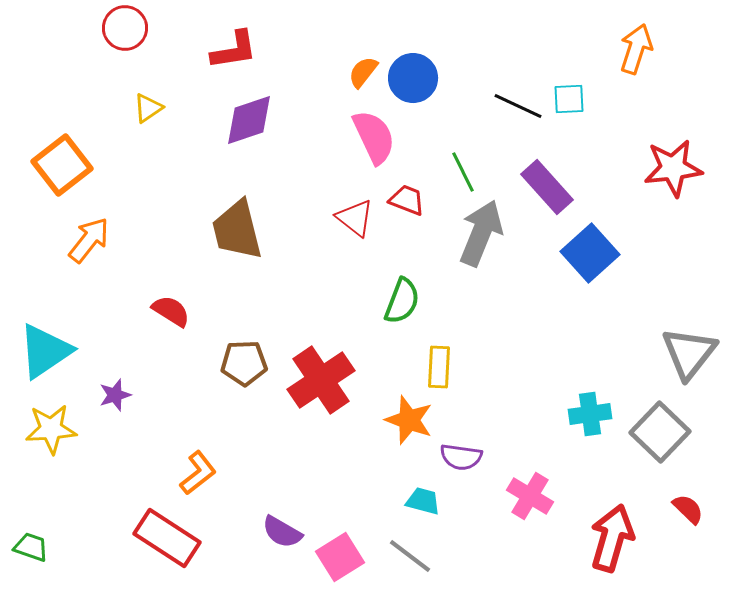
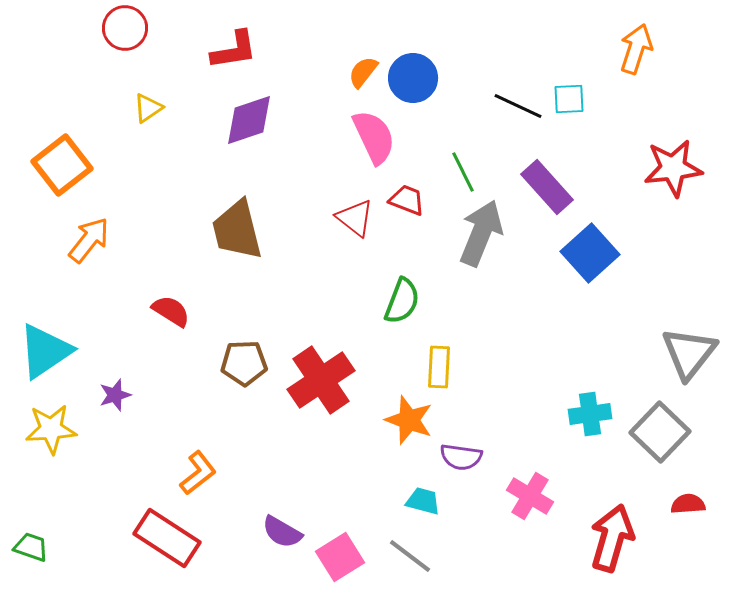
red semicircle at (688, 509): moved 5 px up; rotated 48 degrees counterclockwise
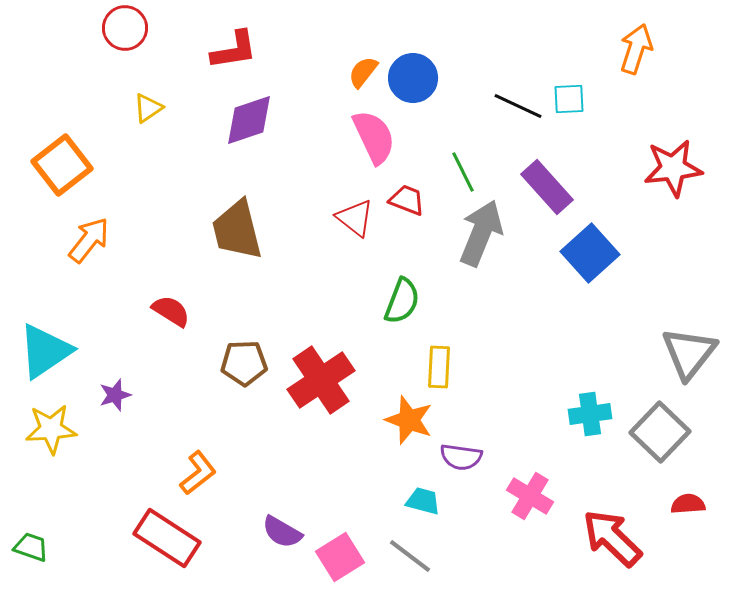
red arrow at (612, 538): rotated 62 degrees counterclockwise
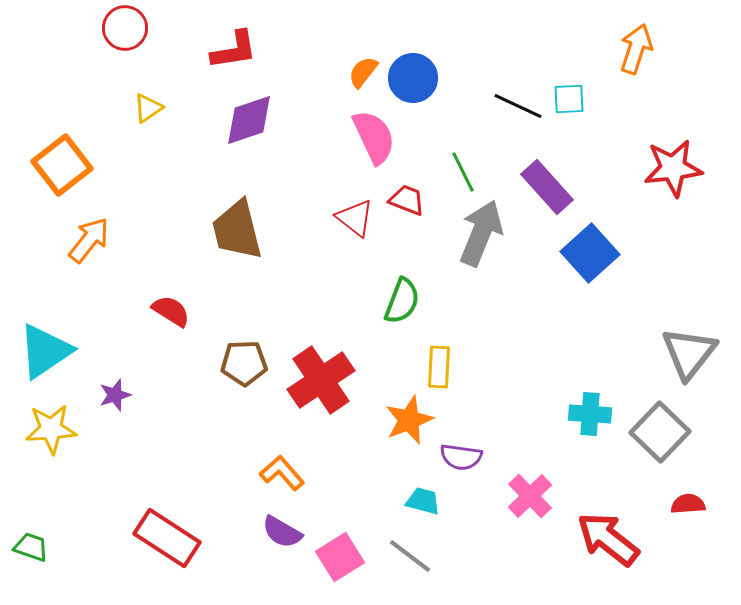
cyan cross at (590, 414): rotated 12 degrees clockwise
orange star at (409, 420): rotated 30 degrees clockwise
orange L-shape at (198, 473): moved 84 px right; rotated 93 degrees counterclockwise
pink cross at (530, 496): rotated 15 degrees clockwise
red arrow at (612, 538): moved 4 px left, 1 px down; rotated 6 degrees counterclockwise
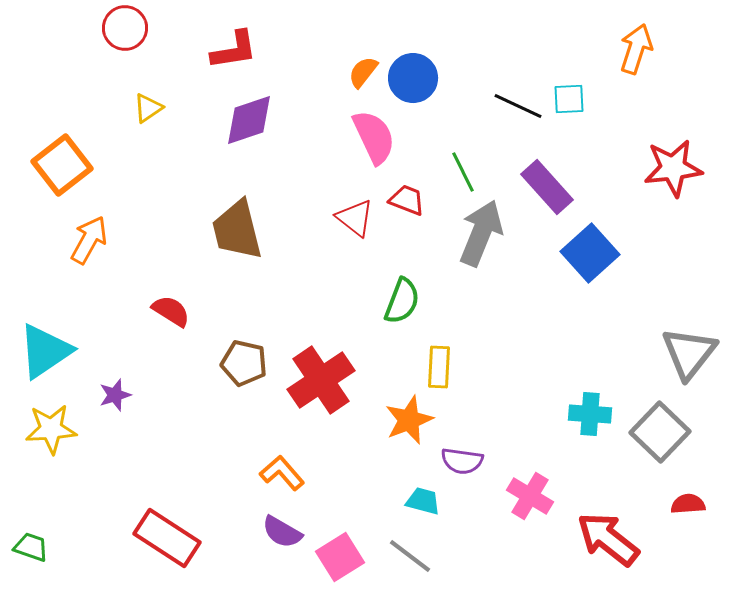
orange arrow at (89, 240): rotated 9 degrees counterclockwise
brown pentagon at (244, 363): rotated 15 degrees clockwise
purple semicircle at (461, 457): moved 1 px right, 4 px down
pink cross at (530, 496): rotated 15 degrees counterclockwise
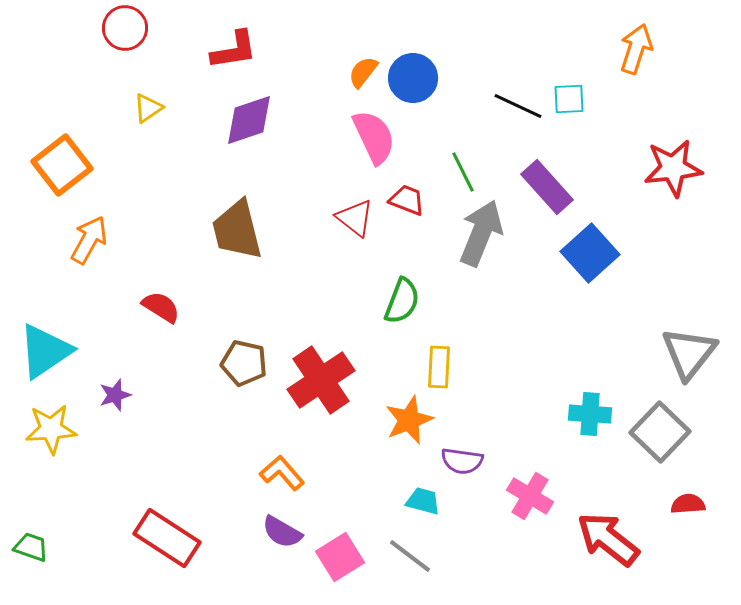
red semicircle at (171, 311): moved 10 px left, 4 px up
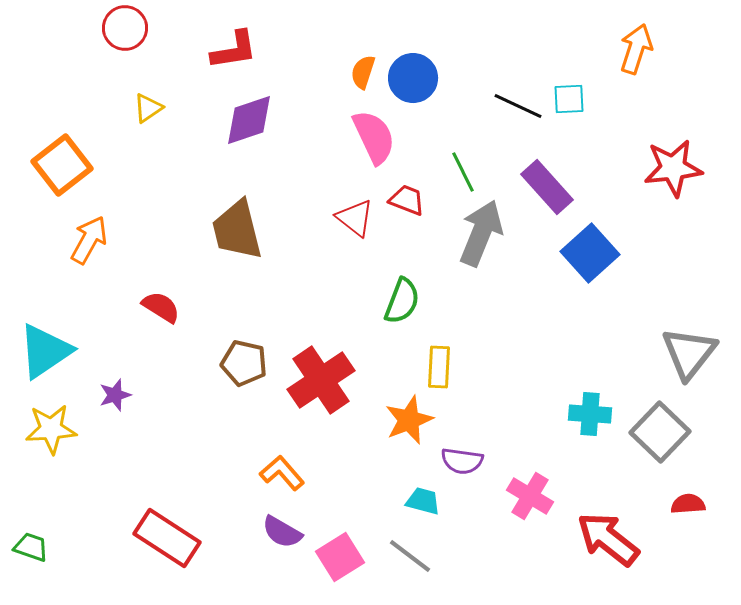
orange semicircle at (363, 72): rotated 20 degrees counterclockwise
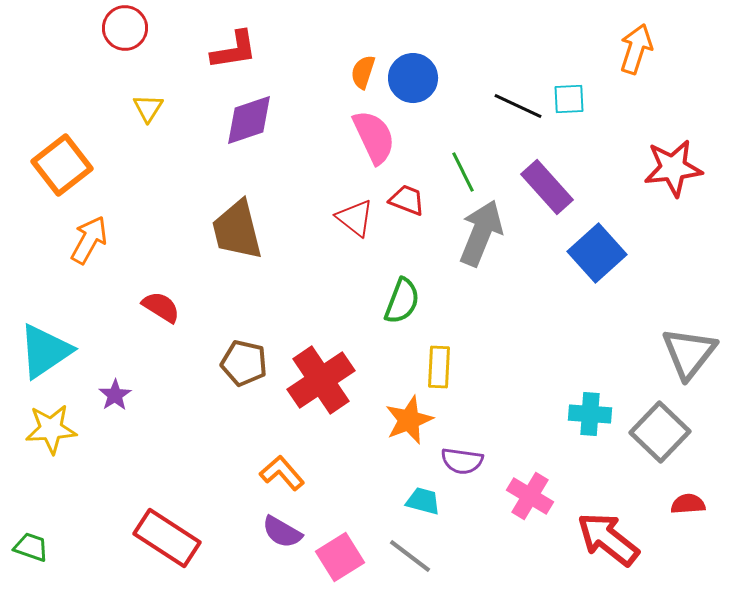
yellow triangle at (148, 108): rotated 24 degrees counterclockwise
blue square at (590, 253): moved 7 px right
purple star at (115, 395): rotated 16 degrees counterclockwise
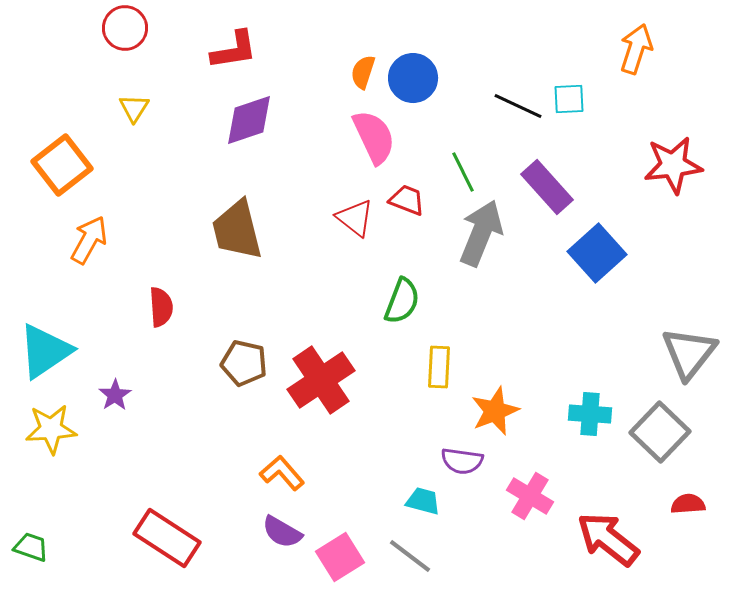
yellow triangle at (148, 108): moved 14 px left
red star at (673, 168): moved 3 px up
red semicircle at (161, 307): rotated 54 degrees clockwise
orange star at (409, 420): moved 86 px right, 9 px up
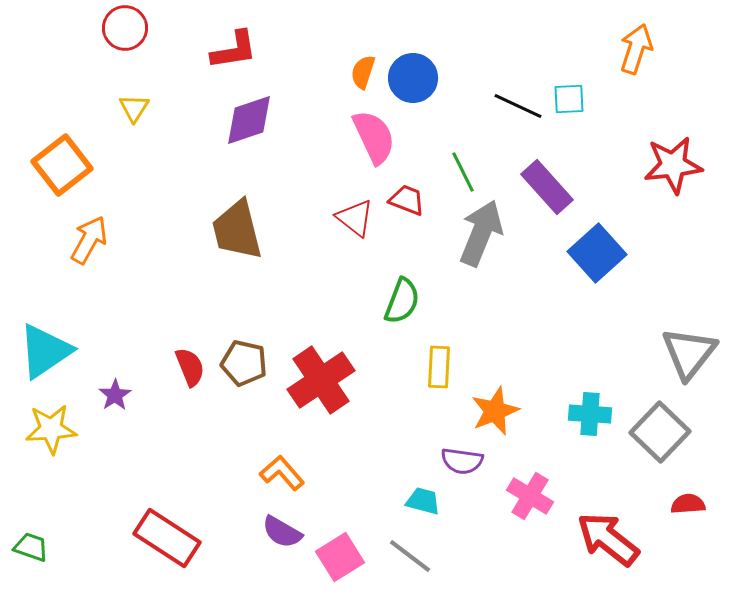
red semicircle at (161, 307): moved 29 px right, 60 px down; rotated 18 degrees counterclockwise
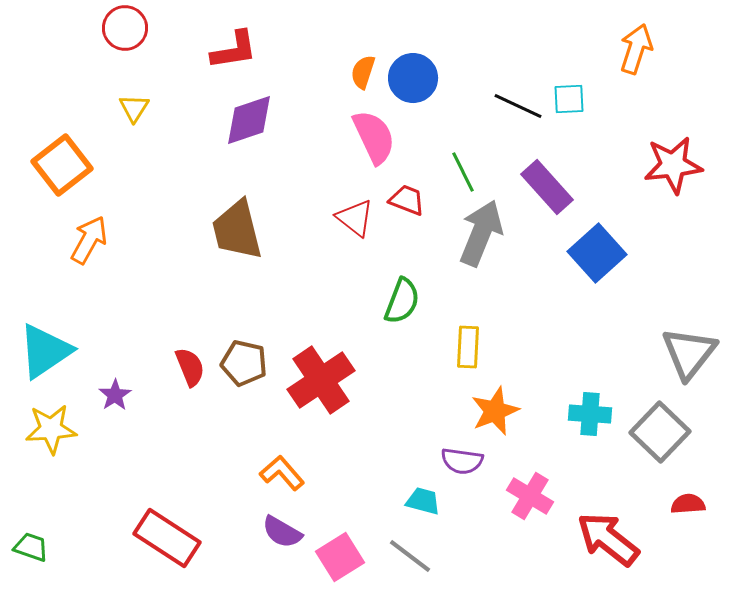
yellow rectangle at (439, 367): moved 29 px right, 20 px up
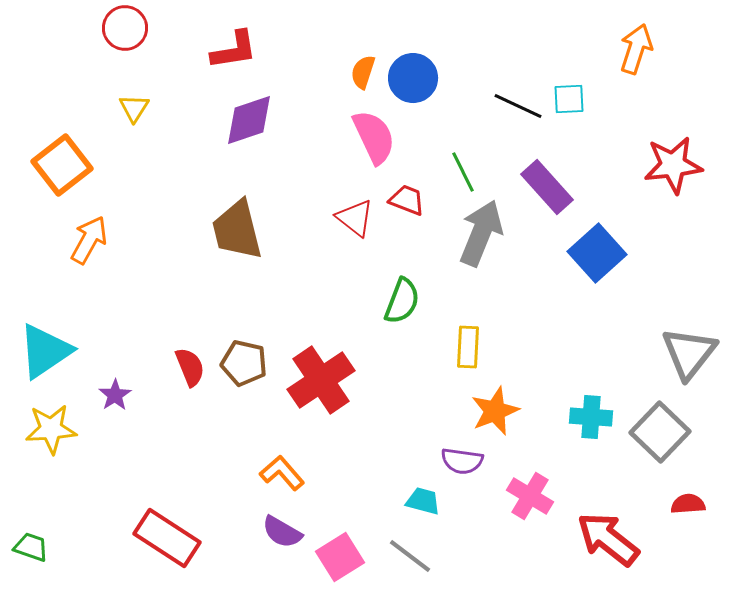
cyan cross at (590, 414): moved 1 px right, 3 px down
